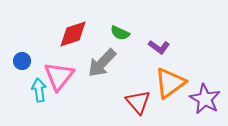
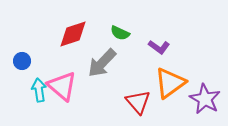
pink triangle: moved 3 px right, 10 px down; rotated 28 degrees counterclockwise
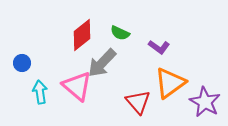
red diamond: moved 9 px right, 1 px down; rotated 20 degrees counterclockwise
blue circle: moved 2 px down
pink triangle: moved 15 px right
cyan arrow: moved 1 px right, 2 px down
purple star: moved 3 px down
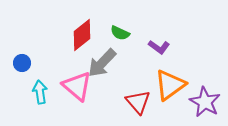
orange triangle: moved 2 px down
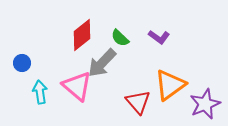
green semicircle: moved 5 px down; rotated 18 degrees clockwise
purple L-shape: moved 10 px up
purple star: moved 2 px down; rotated 20 degrees clockwise
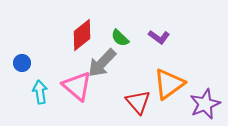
orange triangle: moved 1 px left, 1 px up
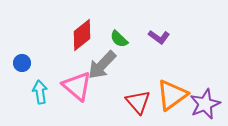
green semicircle: moved 1 px left, 1 px down
gray arrow: moved 2 px down
orange triangle: moved 3 px right, 11 px down
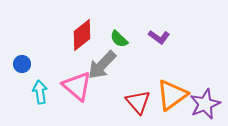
blue circle: moved 1 px down
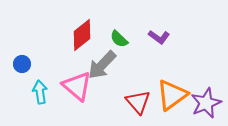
purple star: moved 1 px right, 1 px up
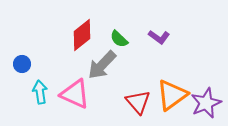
pink triangle: moved 2 px left, 8 px down; rotated 16 degrees counterclockwise
